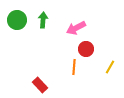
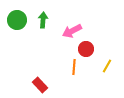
pink arrow: moved 4 px left, 3 px down
yellow line: moved 3 px left, 1 px up
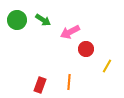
green arrow: rotated 119 degrees clockwise
pink arrow: moved 2 px left, 1 px down
orange line: moved 5 px left, 15 px down
red rectangle: rotated 63 degrees clockwise
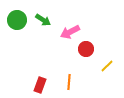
yellow line: rotated 16 degrees clockwise
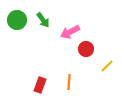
green arrow: rotated 21 degrees clockwise
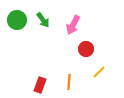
pink arrow: moved 3 px right, 7 px up; rotated 36 degrees counterclockwise
yellow line: moved 8 px left, 6 px down
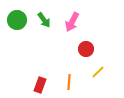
green arrow: moved 1 px right
pink arrow: moved 1 px left, 3 px up
yellow line: moved 1 px left
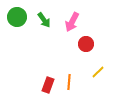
green circle: moved 3 px up
red circle: moved 5 px up
red rectangle: moved 8 px right
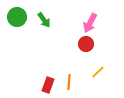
pink arrow: moved 18 px right, 1 px down
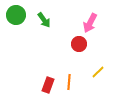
green circle: moved 1 px left, 2 px up
red circle: moved 7 px left
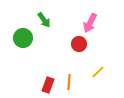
green circle: moved 7 px right, 23 px down
